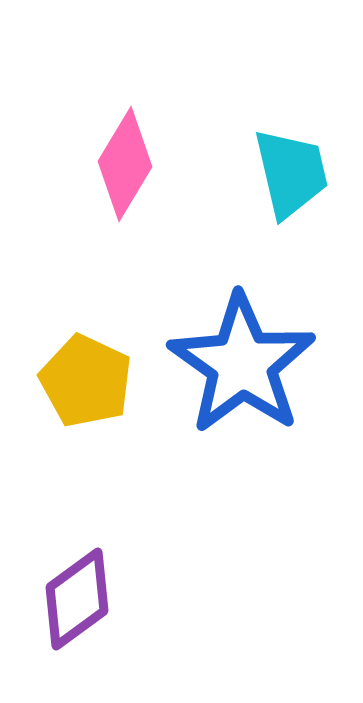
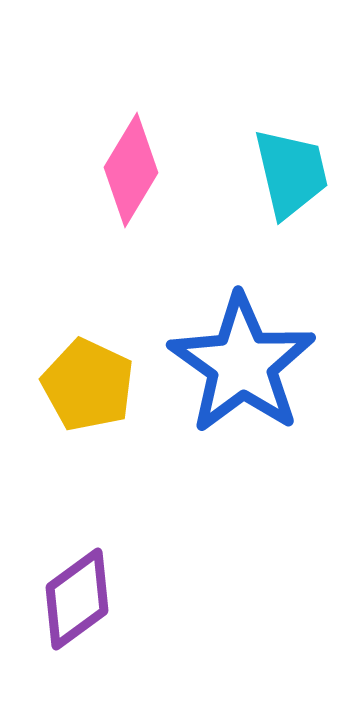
pink diamond: moved 6 px right, 6 px down
yellow pentagon: moved 2 px right, 4 px down
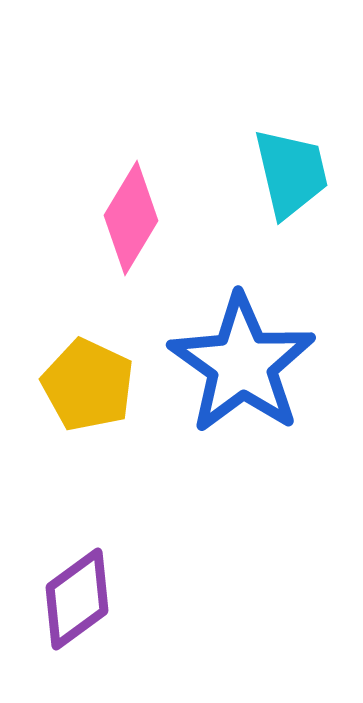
pink diamond: moved 48 px down
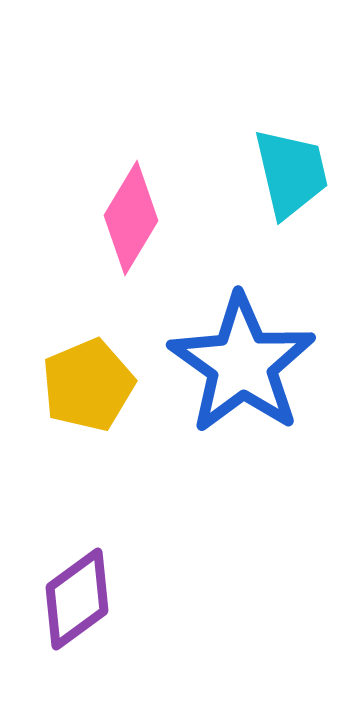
yellow pentagon: rotated 24 degrees clockwise
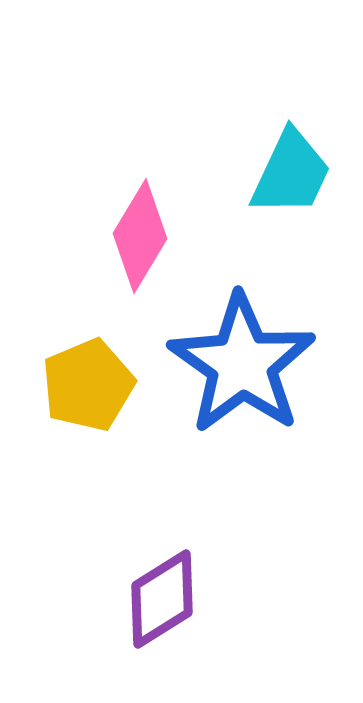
cyan trapezoid: rotated 38 degrees clockwise
pink diamond: moved 9 px right, 18 px down
purple diamond: moved 85 px right; rotated 4 degrees clockwise
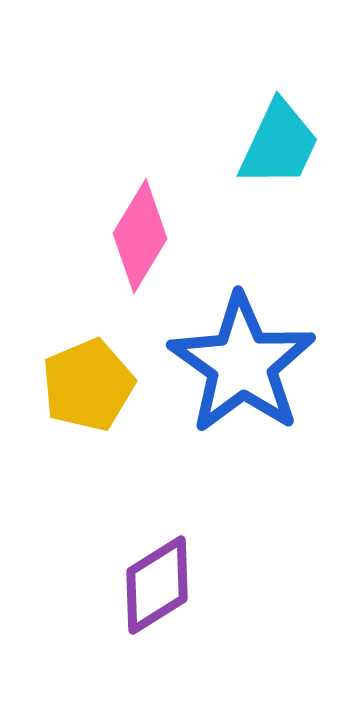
cyan trapezoid: moved 12 px left, 29 px up
purple diamond: moved 5 px left, 14 px up
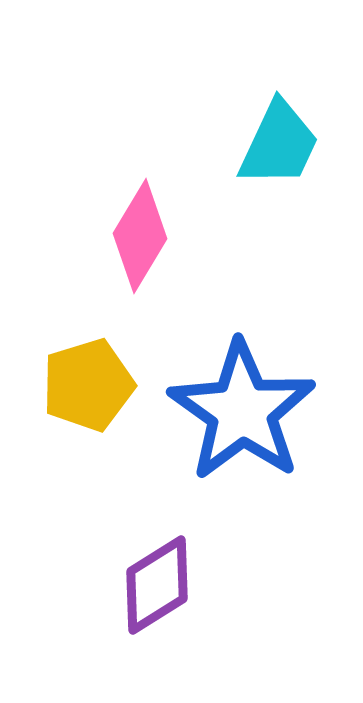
blue star: moved 47 px down
yellow pentagon: rotated 6 degrees clockwise
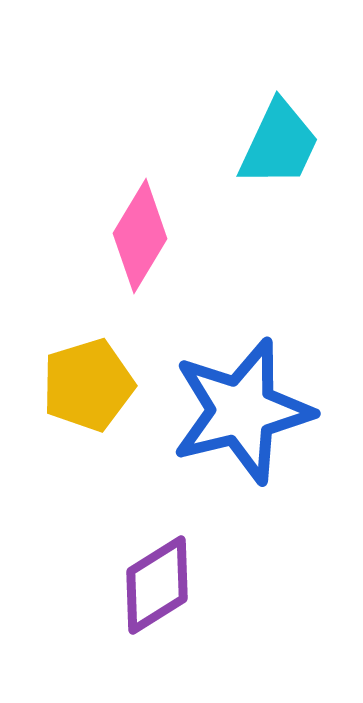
blue star: rotated 23 degrees clockwise
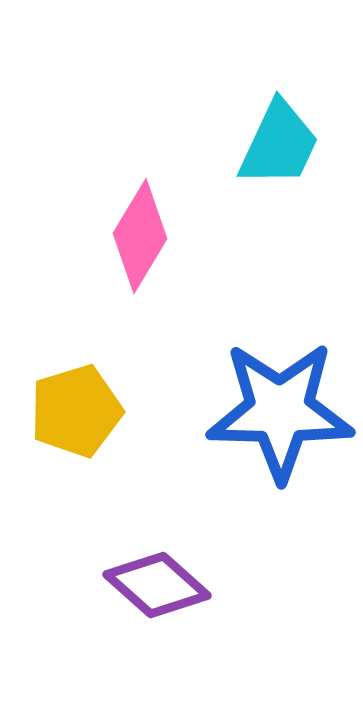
yellow pentagon: moved 12 px left, 26 px down
blue star: moved 38 px right; rotated 15 degrees clockwise
purple diamond: rotated 74 degrees clockwise
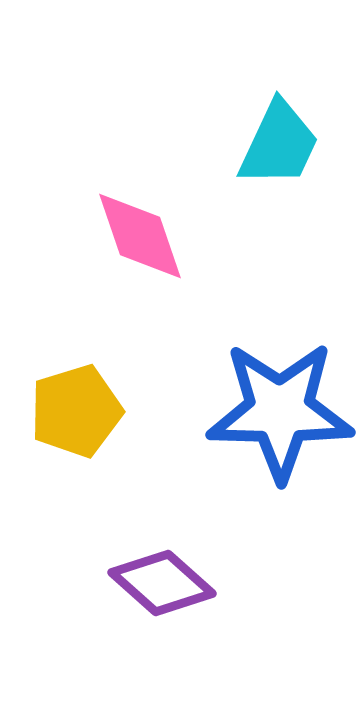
pink diamond: rotated 50 degrees counterclockwise
purple diamond: moved 5 px right, 2 px up
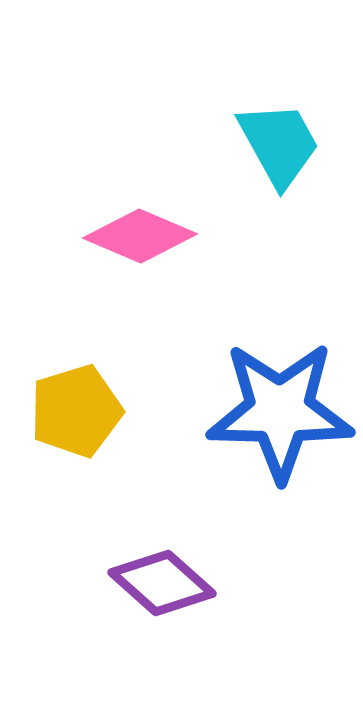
cyan trapezoid: rotated 54 degrees counterclockwise
pink diamond: rotated 48 degrees counterclockwise
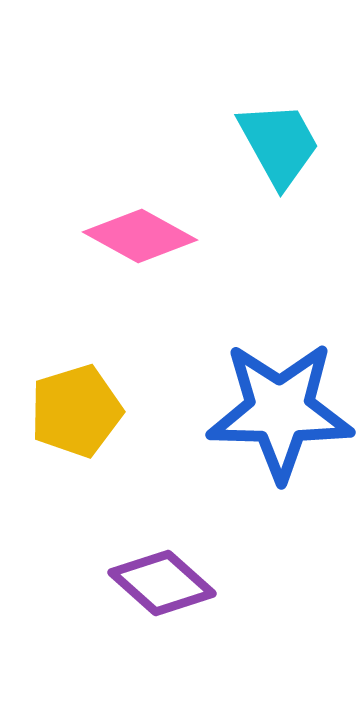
pink diamond: rotated 6 degrees clockwise
